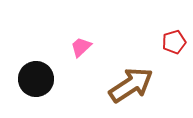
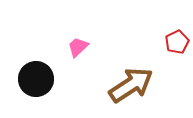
red pentagon: moved 3 px right; rotated 10 degrees counterclockwise
pink trapezoid: moved 3 px left
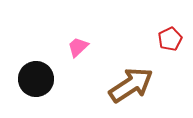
red pentagon: moved 7 px left, 3 px up
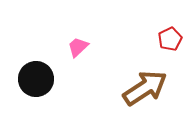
brown arrow: moved 14 px right, 3 px down
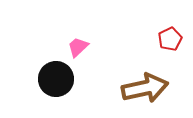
black circle: moved 20 px right
brown arrow: rotated 21 degrees clockwise
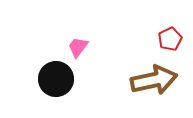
pink trapezoid: rotated 10 degrees counterclockwise
brown arrow: moved 9 px right, 8 px up
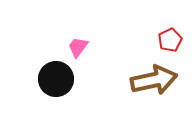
red pentagon: moved 1 px down
